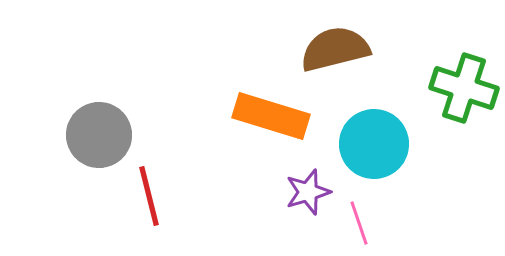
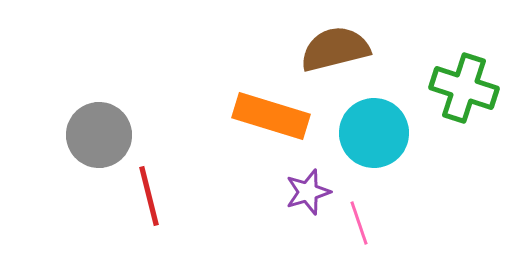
cyan circle: moved 11 px up
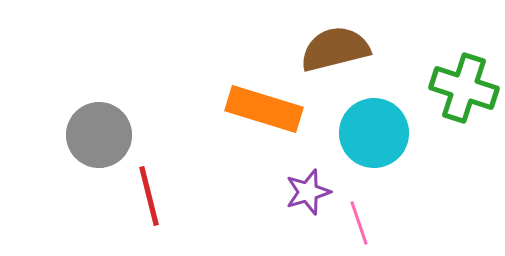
orange rectangle: moved 7 px left, 7 px up
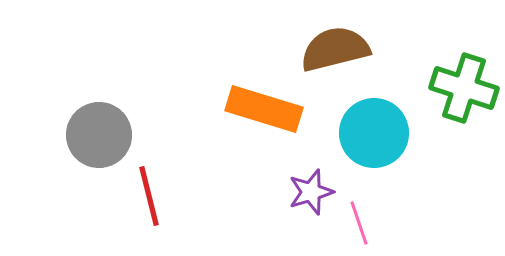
purple star: moved 3 px right
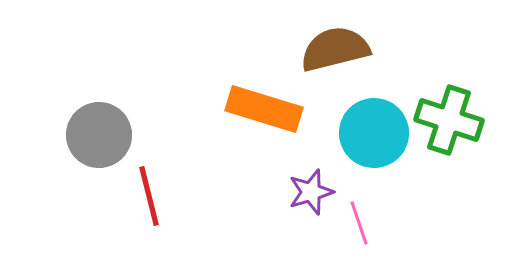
green cross: moved 15 px left, 32 px down
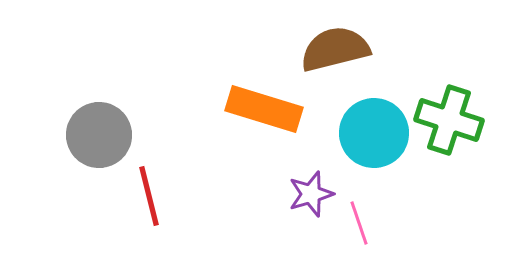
purple star: moved 2 px down
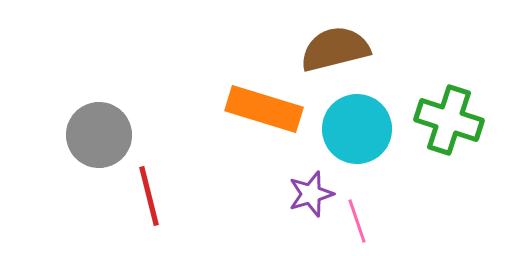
cyan circle: moved 17 px left, 4 px up
pink line: moved 2 px left, 2 px up
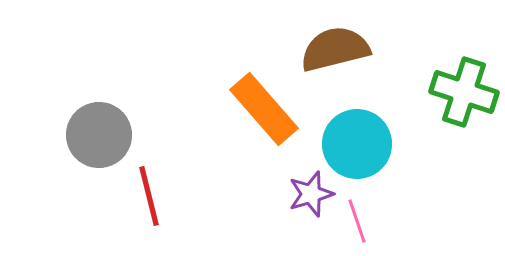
orange rectangle: rotated 32 degrees clockwise
green cross: moved 15 px right, 28 px up
cyan circle: moved 15 px down
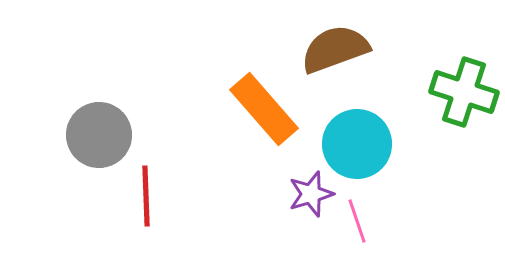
brown semicircle: rotated 6 degrees counterclockwise
red line: moved 3 px left; rotated 12 degrees clockwise
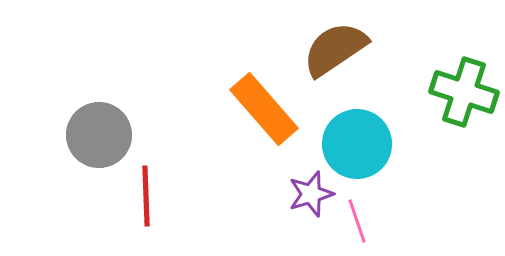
brown semicircle: rotated 14 degrees counterclockwise
